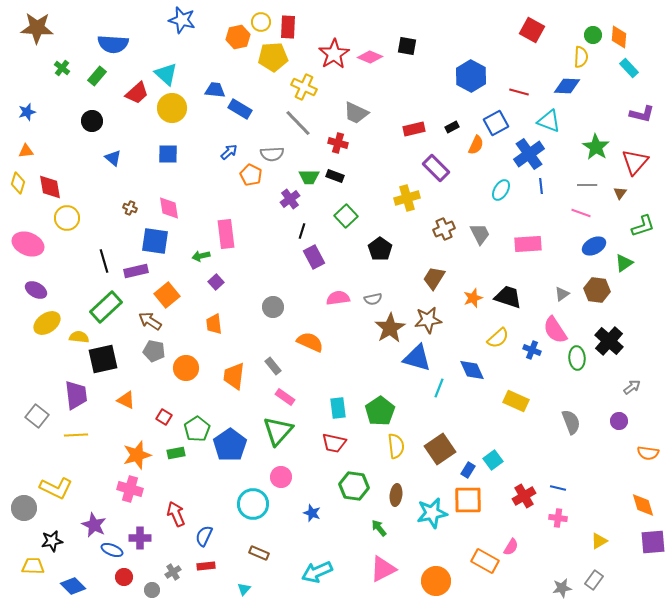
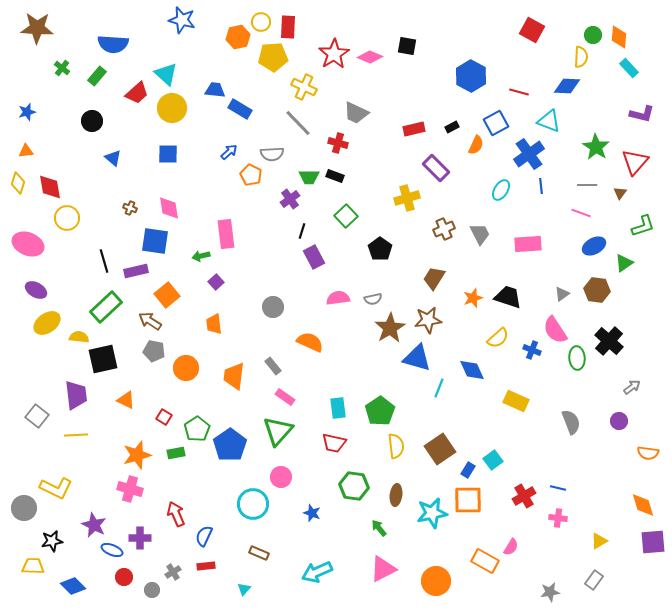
gray star at (562, 588): moved 12 px left, 4 px down
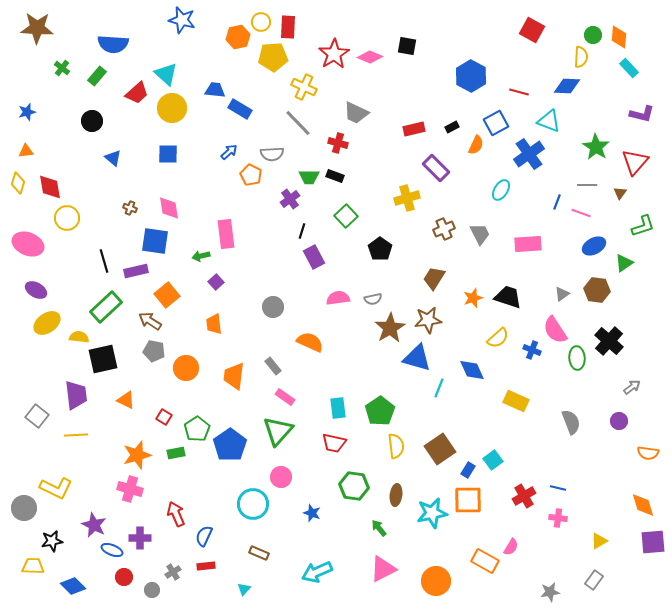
blue line at (541, 186): moved 16 px right, 16 px down; rotated 28 degrees clockwise
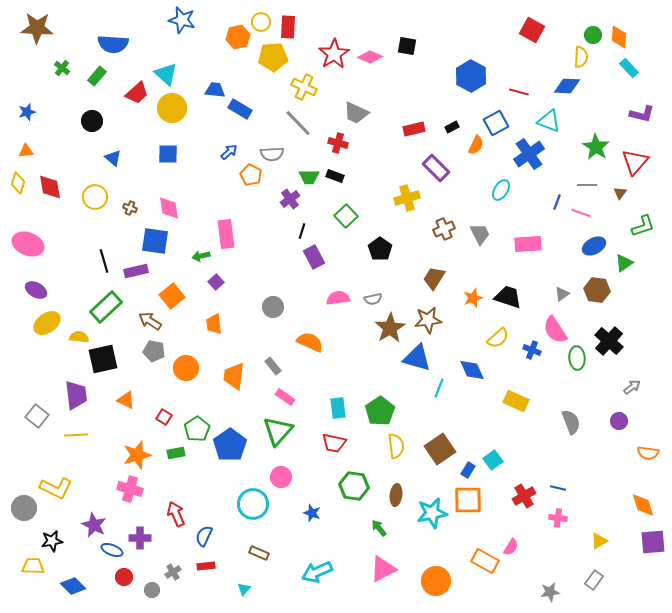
yellow circle at (67, 218): moved 28 px right, 21 px up
orange square at (167, 295): moved 5 px right, 1 px down
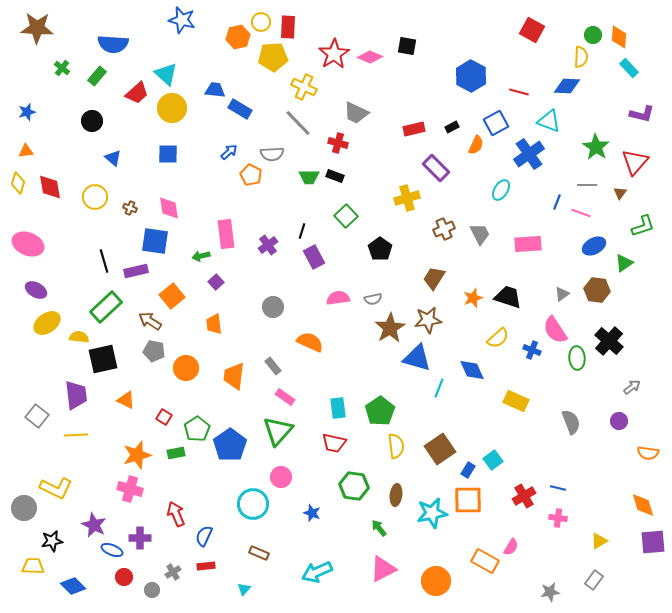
purple cross at (290, 199): moved 22 px left, 46 px down
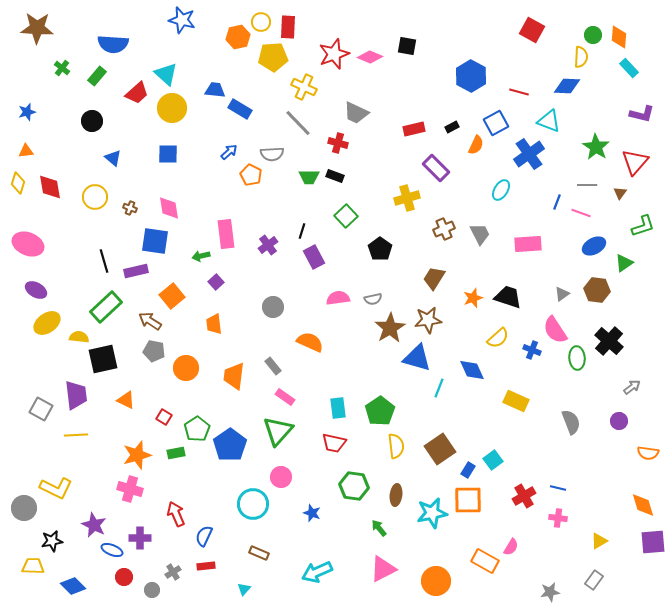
red star at (334, 54): rotated 12 degrees clockwise
gray square at (37, 416): moved 4 px right, 7 px up; rotated 10 degrees counterclockwise
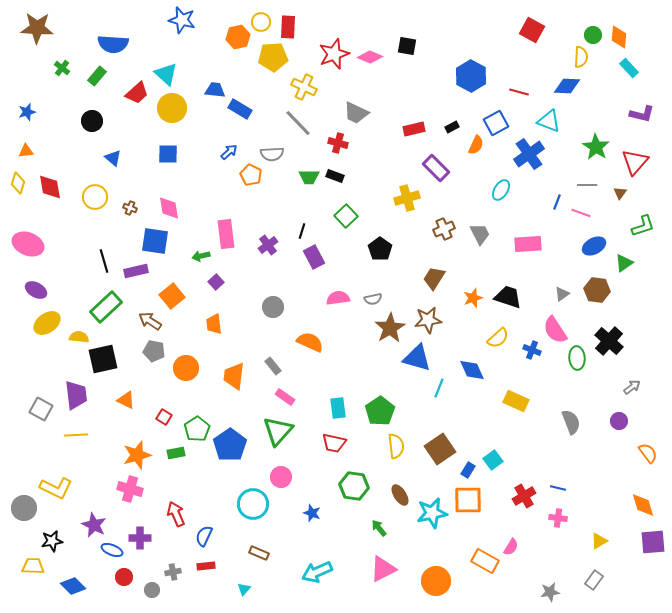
orange semicircle at (648, 453): rotated 135 degrees counterclockwise
brown ellipse at (396, 495): moved 4 px right; rotated 40 degrees counterclockwise
gray cross at (173, 572): rotated 21 degrees clockwise
